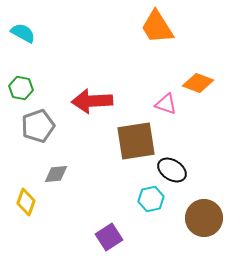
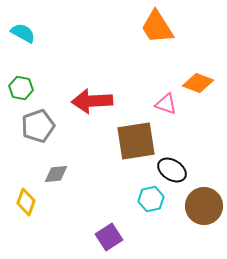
brown circle: moved 12 px up
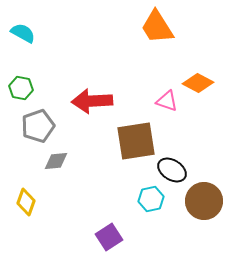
orange diamond: rotated 8 degrees clockwise
pink triangle: moved 1 px right, 3 px up
gray diamond: moved 13 px up
brown circle: moved 5 px up
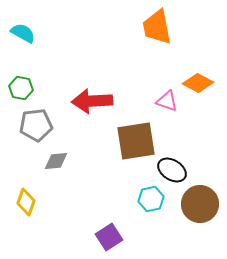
orange trapezoid: rotated 21 degrees clockwise
gray pentagon: moved 2 px left, 1 px up; rotated 12 degrees clockwise
brown circle: moved 4 px left, 3 px down
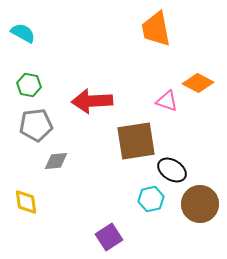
orange trapezoid: moved 1 px left, 2 px down
green hexagon: moved 8 px right, 3 px up
yellow diamond: rotated 28 degrees counterclockwise
